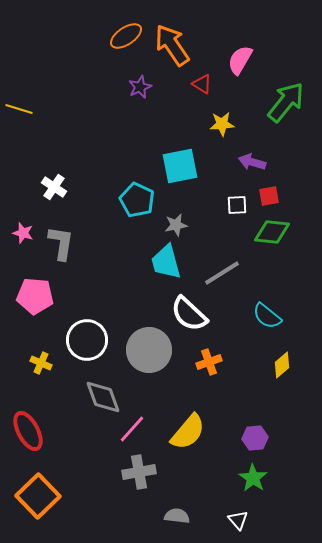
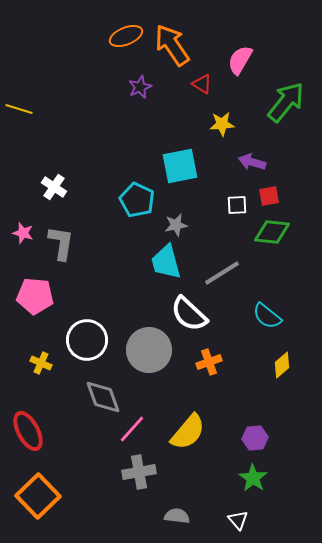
orange ellipse: rotated 12 degrees clockwise
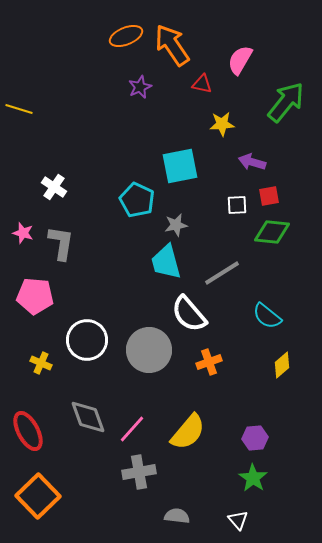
red triangle: rotated 20 degrees counterclockwise
white semicircle: rotated 6 degrees clockwise
gray diamond: moved 15 px left, 20 px down
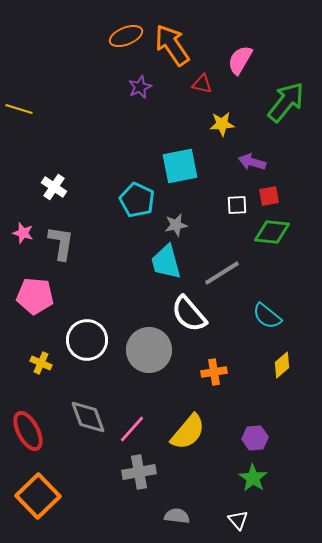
orange cross: moved 5 px right, 10 px down; rotated 10 degrees clockwise
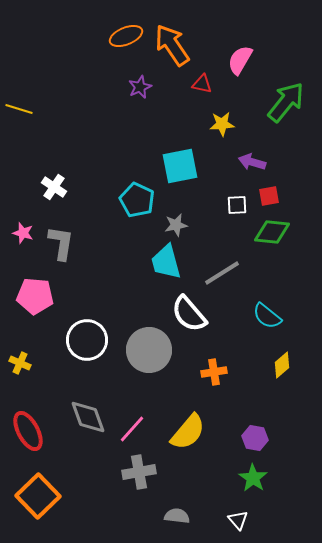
yellow cross: moved 21 px left
purple hexagon: rotated 15 degrees clockwise
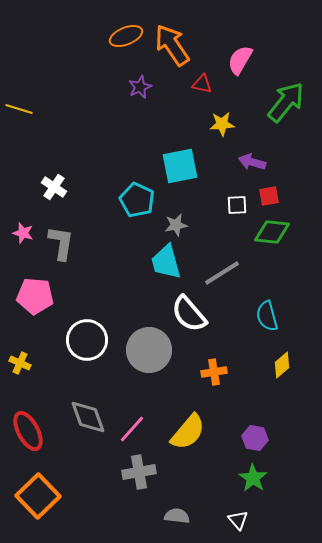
cyan semicircle: rotated 36 degrees clockwise
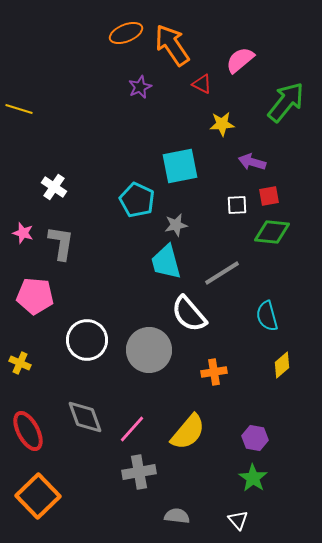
orange ellipse: moved 3 px up
pink semicircle: rotated 20 degrees clockwise
red triangle: rotated 15 degrees clockwise
gray diamond: moved 3 px left
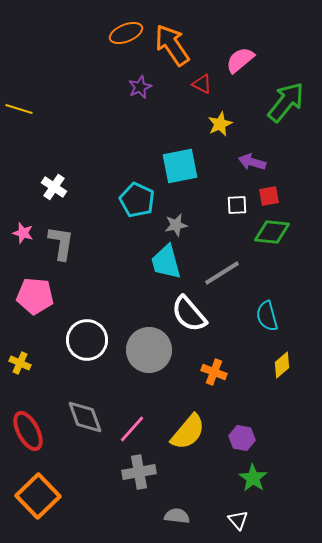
yellow star: moved 2 px left; rotated 20 degrees counterclockwise
orange cross: rotated 30 degrees clockwise
purple hexagon: moved 13 px left
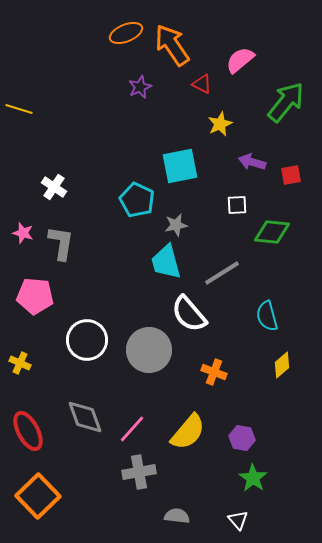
red square: moved 22 px right, 21 px up
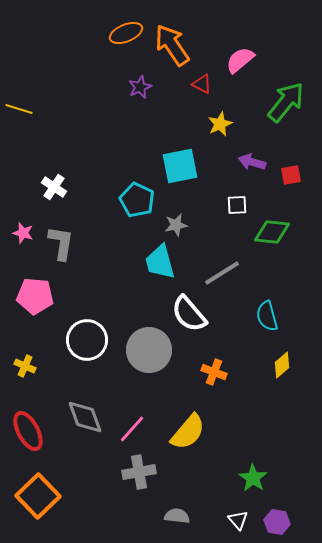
cyan trapezoid: moved 6 px left
yellow cross: moved 5 px right, 3 px down
purple hexagon: moved 35 px right, 84 px down
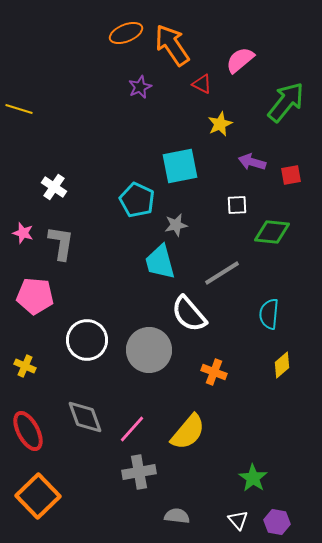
cyan semicircle: moved 2 px right, 2 px up; rotated 20 degrees clockwise
